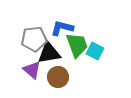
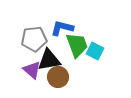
black triangle: moved 7 px down
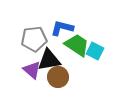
green trapezoid: rotated 36 degrees counterclockwise
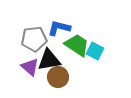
blue L-shape: moved 3 px left
purple triangle: moved 2 px left, 3 px up
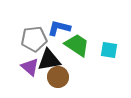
cyan square: moved 14 px right, 1 px up; rotated 18 degrees counterclockwise
